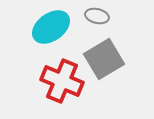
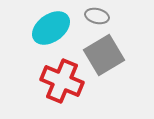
cyan ellipse: moved 1 px down
gray square: moved 4 px up
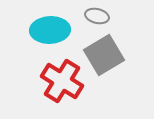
cyan ellipse: moved 1 px left, 2 px down; rotated 33 degrees clockwise
red cross: rotated 9 degrees clockwise
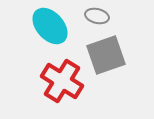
cyan ellipse: moved 4 px up; rotated 51 degrees clockwise
gray square: moved 2 px right; rotated 12 degrees clockwise
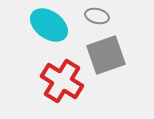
cyan ellipse: moved 1 px left, 1 px up; rotated 12 degrees counterclockwise
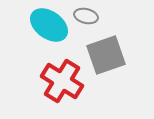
gray ellipse: moved 11 px left
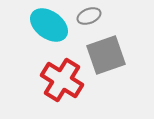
gray ellipse: moved 3 px right; rotated 35 degrees counterclockwise
red cross: moved 1 px up
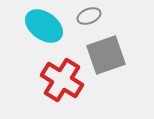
cyan ellipse: moved 5 px left, 1 px down
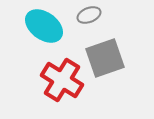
gray ellipse: moved 1 px up
gray square: moved 1 px left, 3 px down
